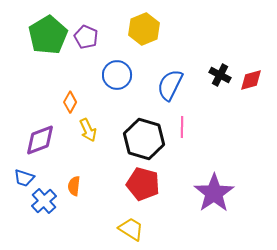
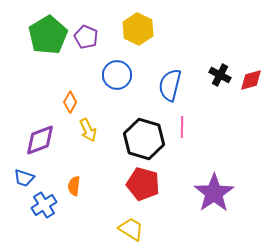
yellow hexagon: moved 6 px left; rotated 12 degrees counterclockwise
blue semicircle: rotated 12 degrees counterclockwise
blue cross: moved 4 px down; rotated 10 degrees clockwise
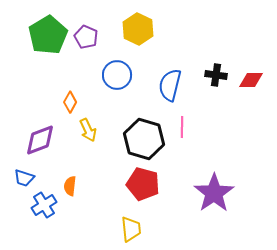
black cross: moved 4 px left; rotated 20 degrees counterclockwise
red diamond: rotated 15 degrees clockwise
orange semicircle: moved 4 px left
yellow trapezoid: rotated 52 degrees clockwise
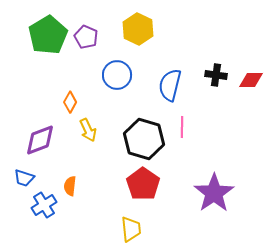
red pentagon: rotated 20 degrees clockwise
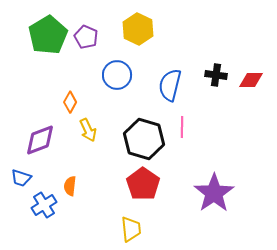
blue trapezoid: moved 3 px left
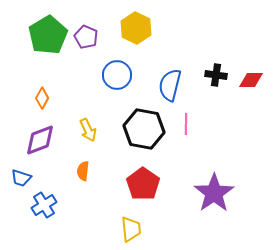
yellow hexagon: moved 2 px left, 1 px up
orange diamond: moved 28 px left, 4 px up
pink line: moved 4 px right, 3 px up
black hexagon: moved 10 px up; rotated 6 degrees counterclockwise
orange semicircle: moved 13 px right, 15 px up
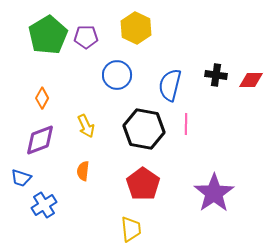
purple pentagon: rotated 25 degrees counterclockwise
yellow arrow: moved 2 px left, 4 px up
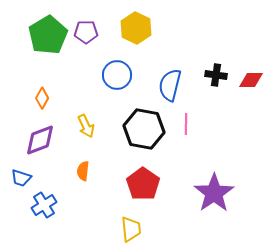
purple pentagon: moved 5 px up
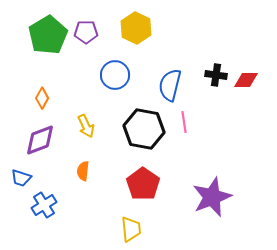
blue circle: moved 2 px left
red diamond: moved 5 px left
pink line: moved 2 px left, 2 px up; rotated 10 degrees counterclockwise
purple star: moved 2 px left, 4 px down; rotated 12 degrees clockwise
